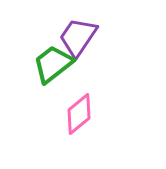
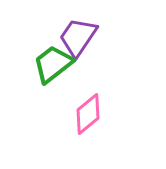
pink diamond: moved 9 px right
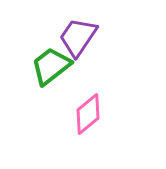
green trapezoid: moved 2 px left, 2 px down
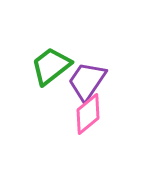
purple trapezoid: moved 9 px right, 44 px down
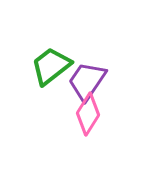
pink diamond: rotated 18 degrees counterclockwise
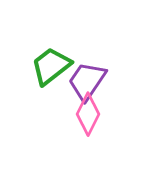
pink diamond: rotated 6 degrees counterclockwise
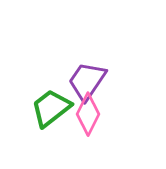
green trapezoid: moved 42 px down
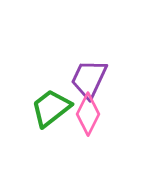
purple trapezoid: moved 2 px right, 2 px up; rotated 9 degrees counterclockwise
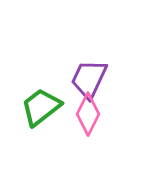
green trapezoid: moved 10 px left, 1 px up
